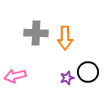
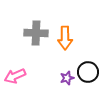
pink arrow: rotated 10 degrees counterclockwise
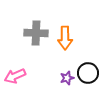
black circle: moved 1 px down
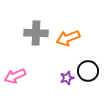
orange arrow: moved 3 px right; rotated 70 degrees clockwise
black circle: moved 2 px up
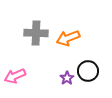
purple star: rotated 16 degrees counterclockwise
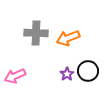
purple star: moved 4 px up
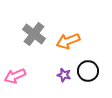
gray cross: moved 2 px left, 1 px down; rotated 35 degrees clockwise
orange arrow: moved 3 px down
purple star: moved 3 px left, 1 px down; rotated 24 degrees counterclockwise
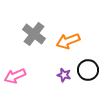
black circle: moved 1 px up
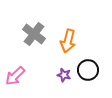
orange arrow: rotated 55 degrees counterclockwise
pink arrow: rotated 20 degrees counterclockwise
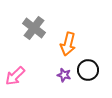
gray cross: moved 6 px up
orange arrow: moved 3 px down
